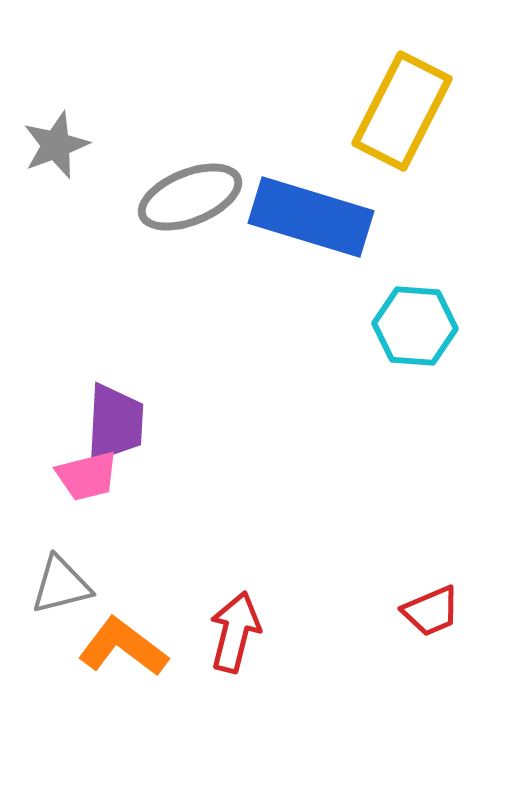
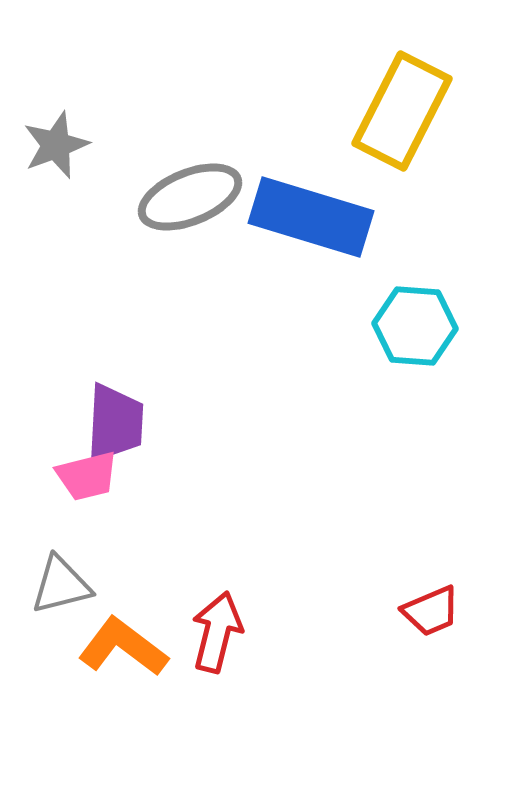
red arrow: moved 18 px left
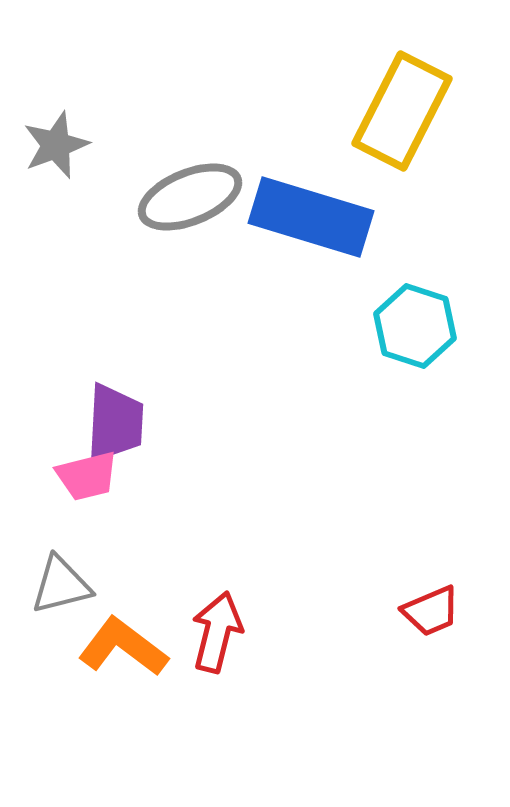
cyan hexagon: rotated 14 degrees clockwise
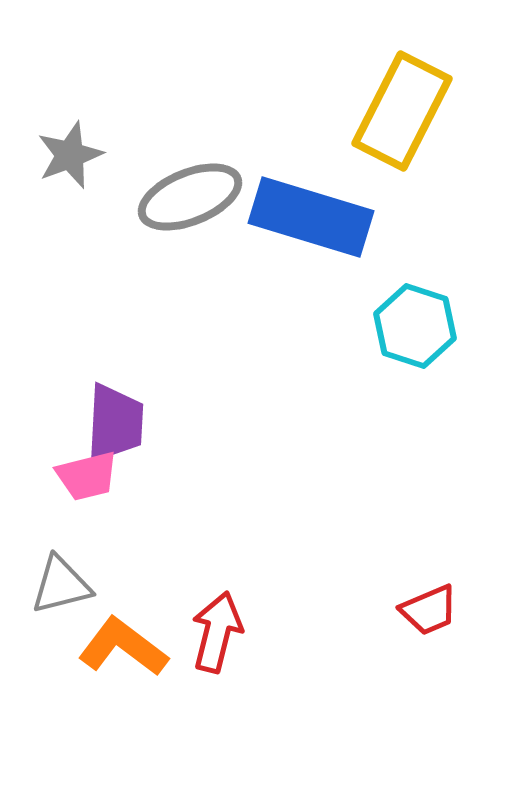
gray star: moved 14 px right, 10 px down
red trapezoid: moved 2 px left, 1 px up
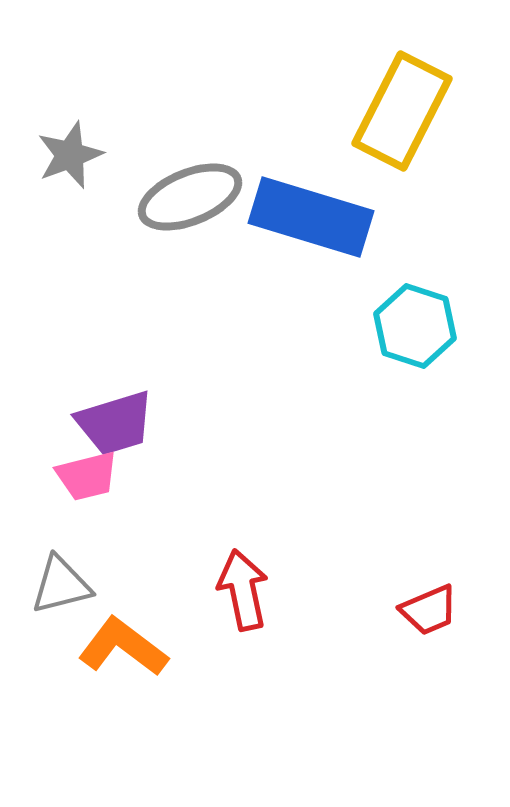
purple trapezoid: rotated 70 degrees clockwise
red arrow: moved 26 px right, 42 px up; rotated 26 degrees counterclockwise
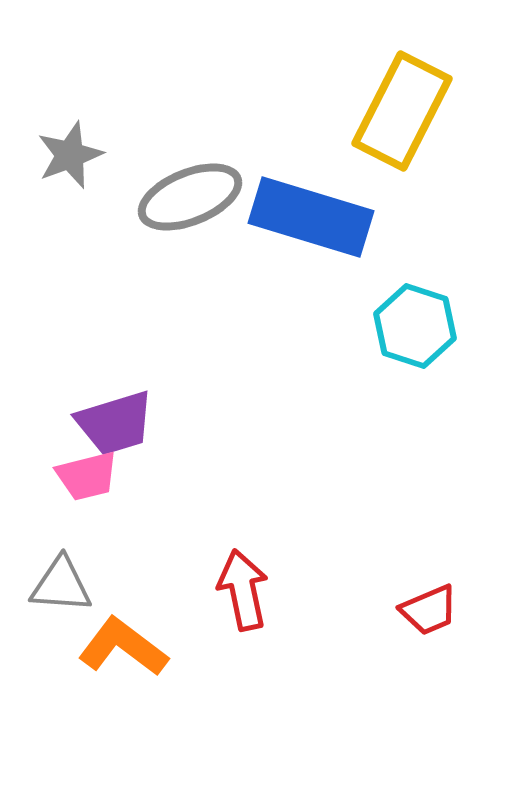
gray triangle: rotated 18 degrees clockwise
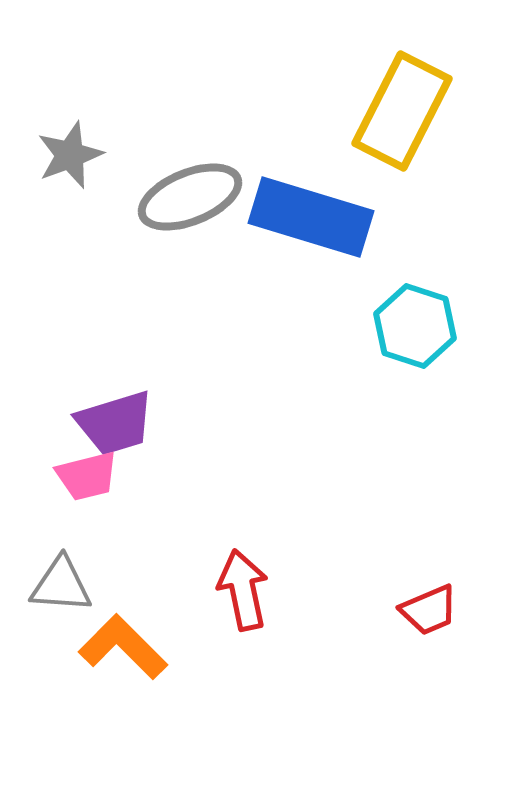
orange L-shape: rotated 8 degrees clockwise
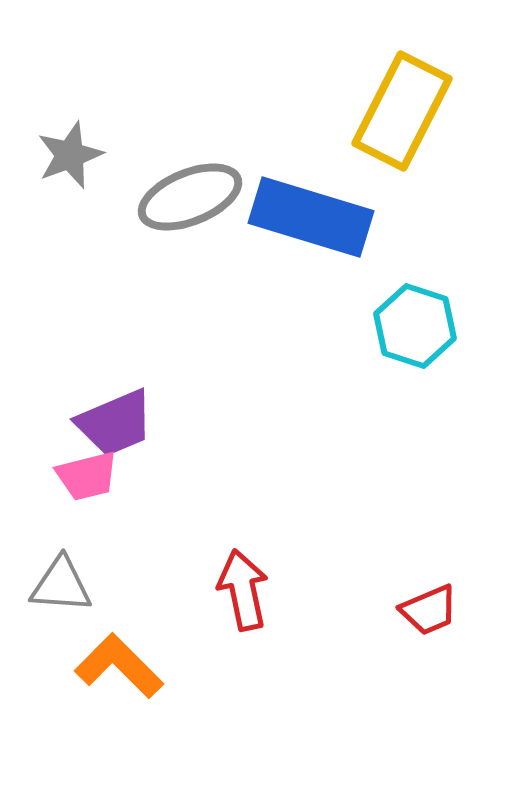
purple trapezoid: rotated 6 degrees counterclockwise
orange L-shape: moved 4 px left, 19 px down
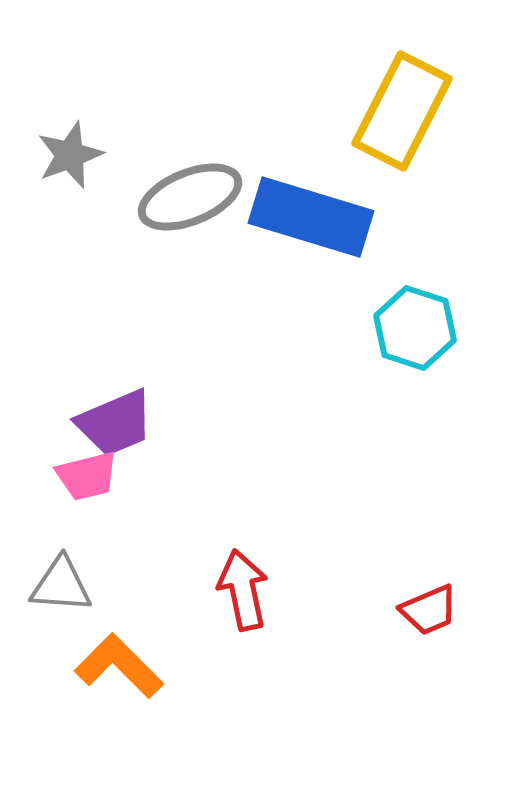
cyan hexagon: moved 2 px down
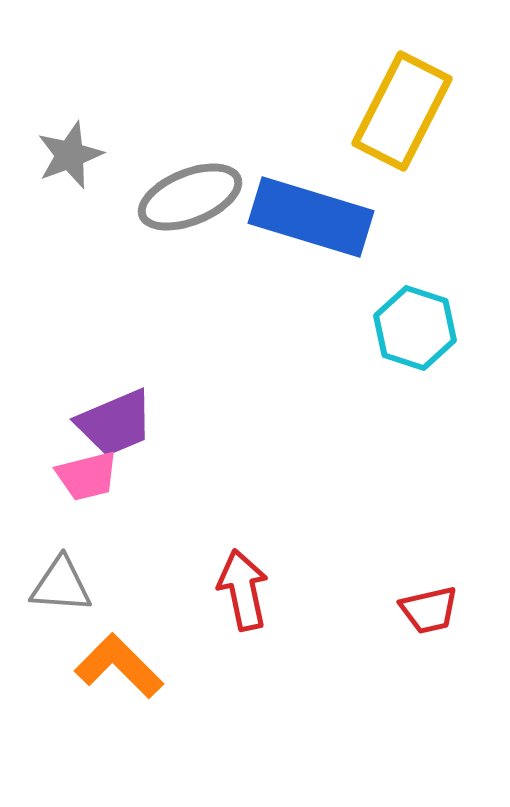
red trapezoid: rotated 10 degrees clockwise
